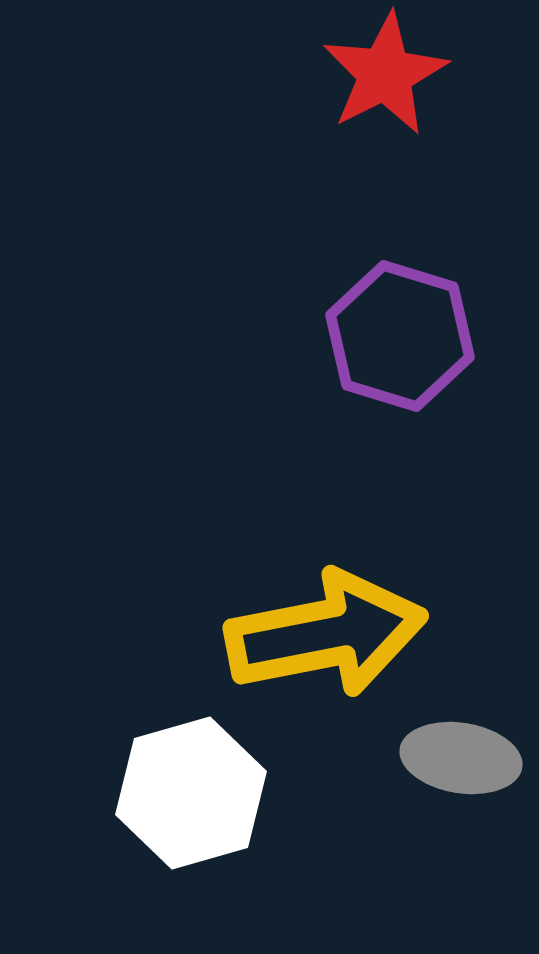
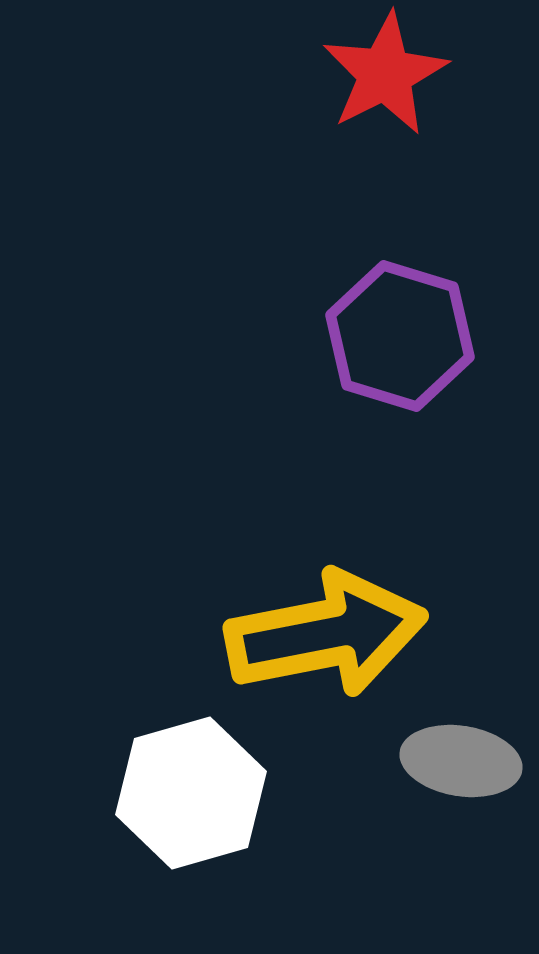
gray ellipse: moved 3 px down
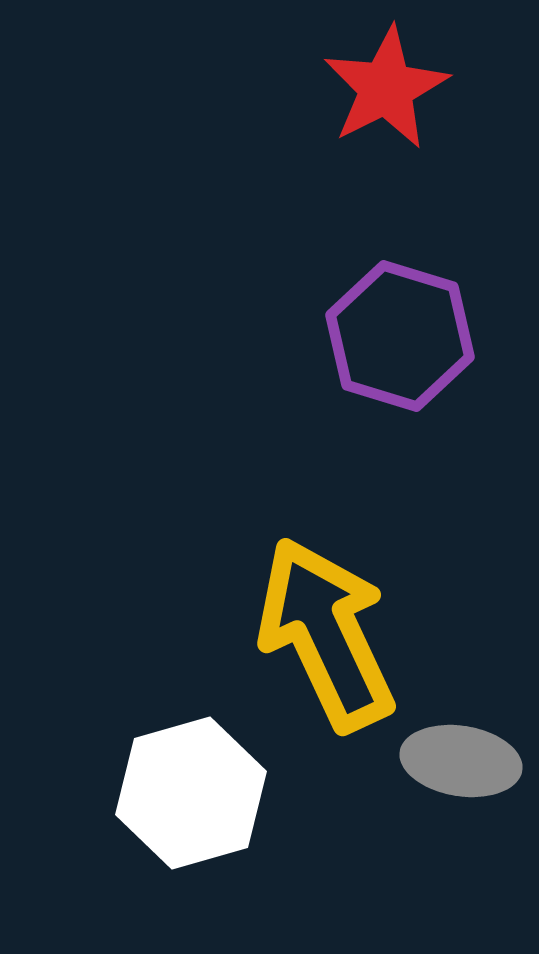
red star: moved 1 px right, 14 px down
yellow arrow: rotated 104 degrees counterclockwise
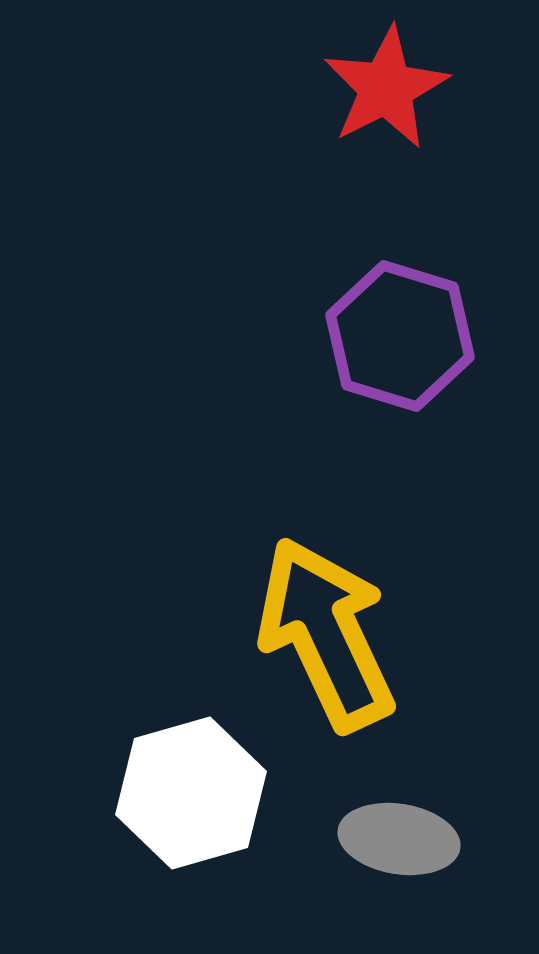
gray ellipse: moved 62 px left, 78 px down
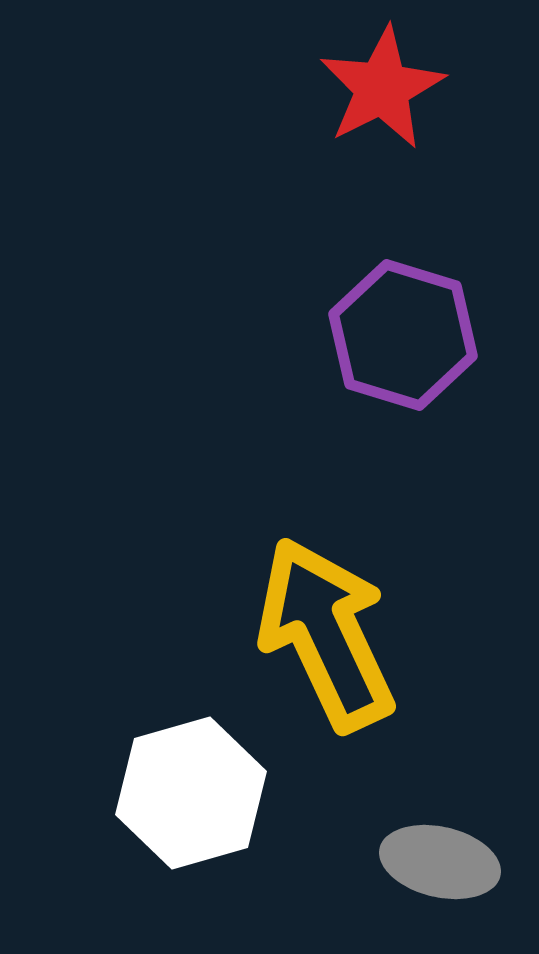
red star: moved 4 px left
purple hexagon: moved 3 px right, 1 px up
gray ellipse: moved 41 px right, 23 px down; rotated 4 degrees clockwise
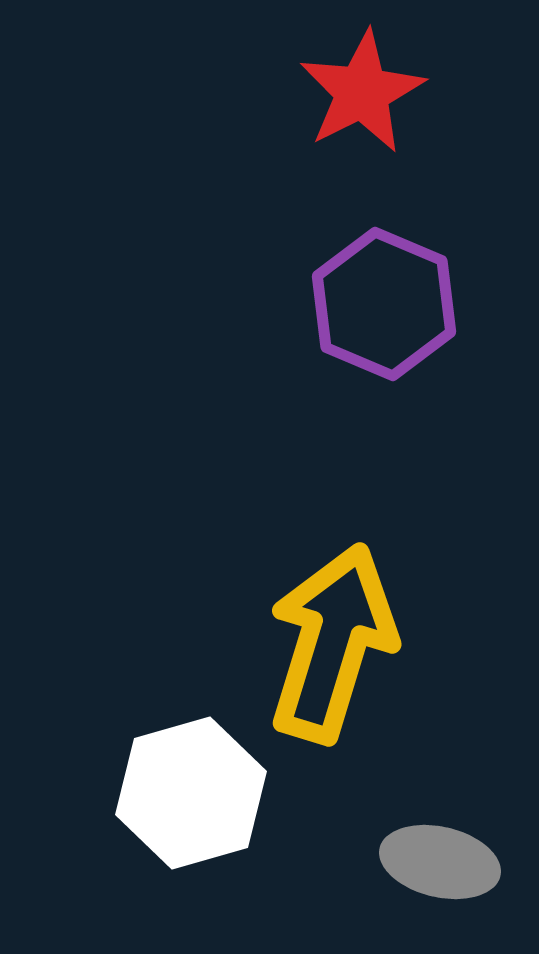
red star: moved 20 px left, 4 px down
purple hexagon: moved 19 px left, 31 px up; rotated 6 degrees clockwise
yellow arrow: moved 6 px right, 9 px down; rotated 42 degrees clockwise
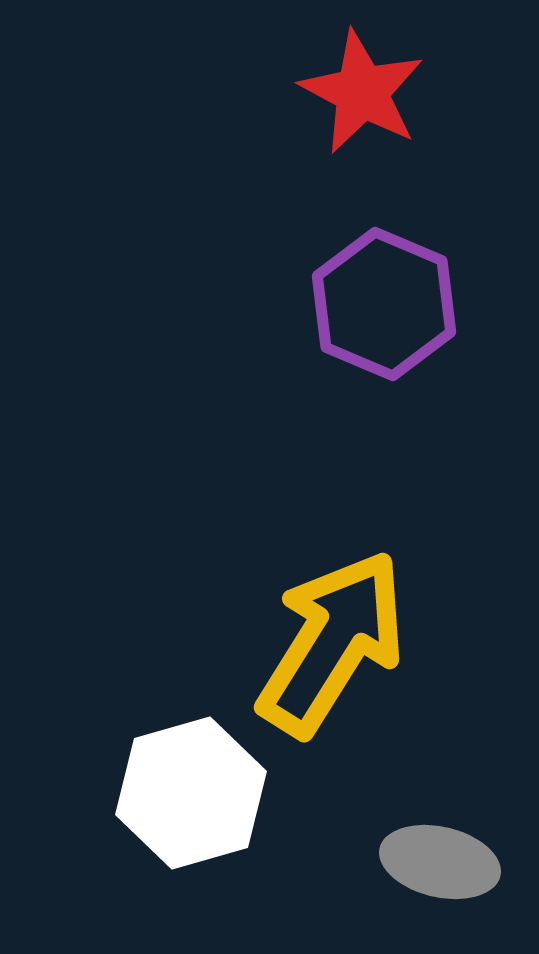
red star: rotated 17 degrees counterclockwise
yellow arrow: rotated 15 degrees clockwise
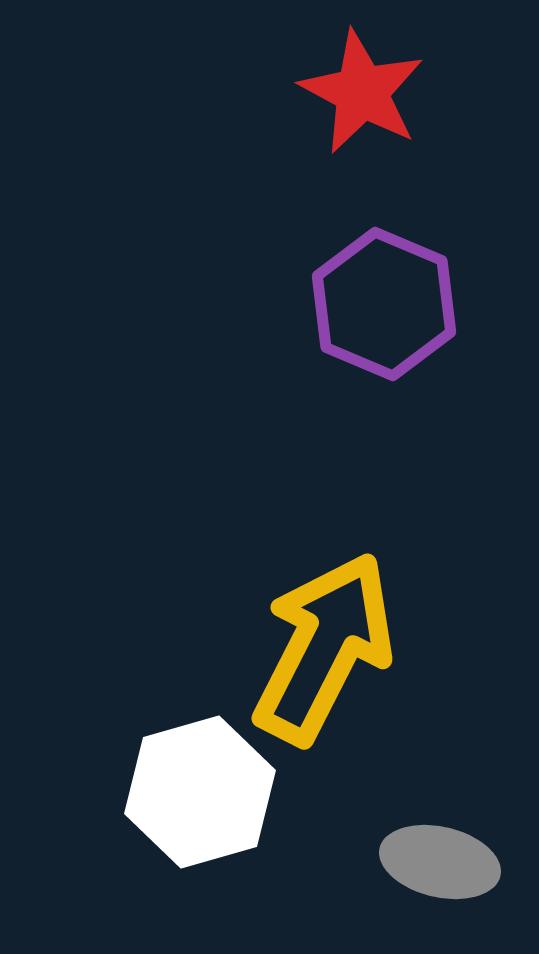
yellow arrow: moved 8 px left, 5 px down; rotated 5 degrees counterclockwise
white hexagon: moved 9 px right, 1 px up
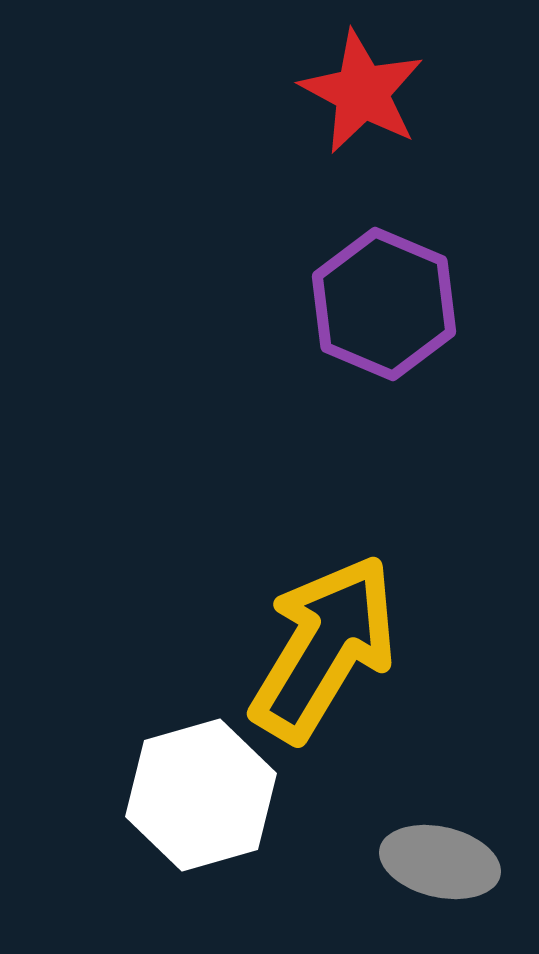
yellow arrow: rotated 4 degrees clockwise
white hexagon: moved 1 px right, 3 px down
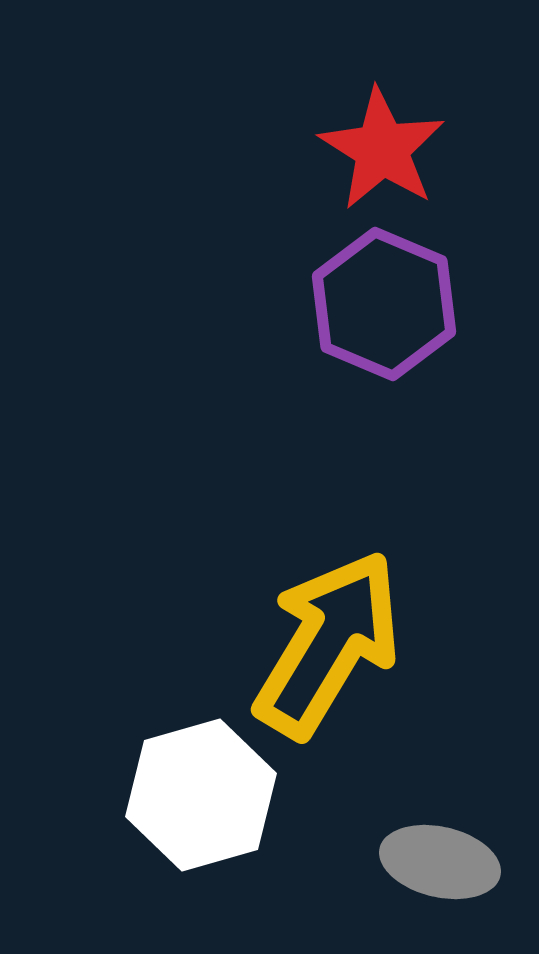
red star: moved 20 px right, 57 px down; rotated 4 degrees clockwise
yellow arrow: moved 4 px right, 4 px up
